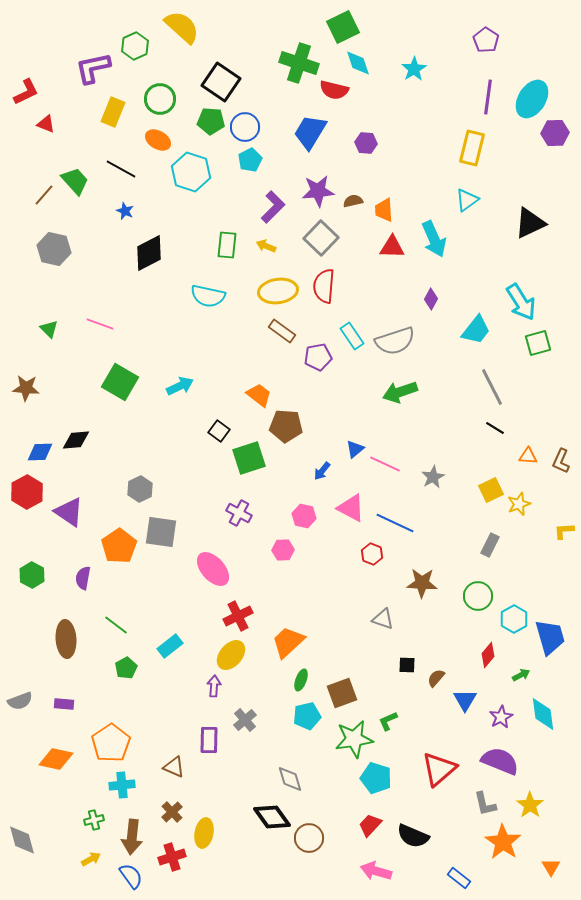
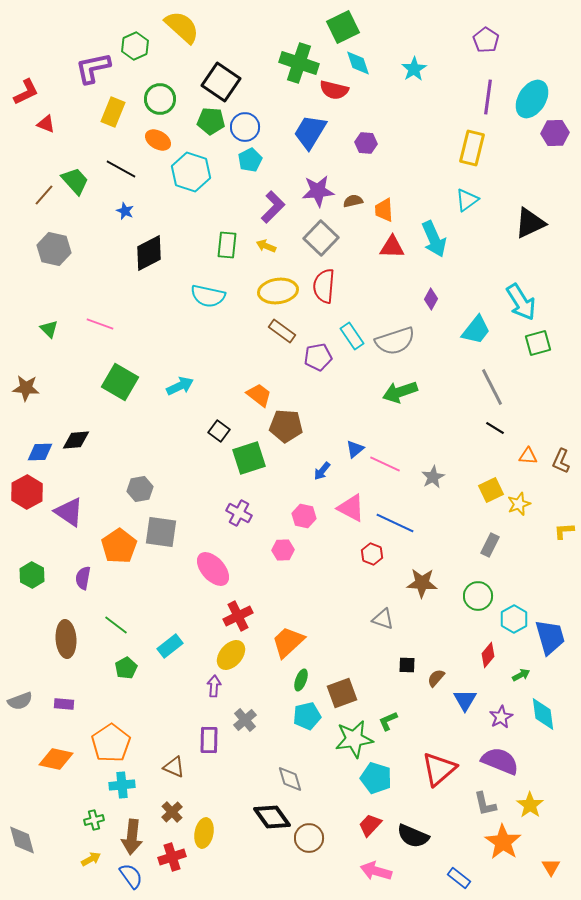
gray hexagon at (140, 489): rotated 15 degrees clockwise
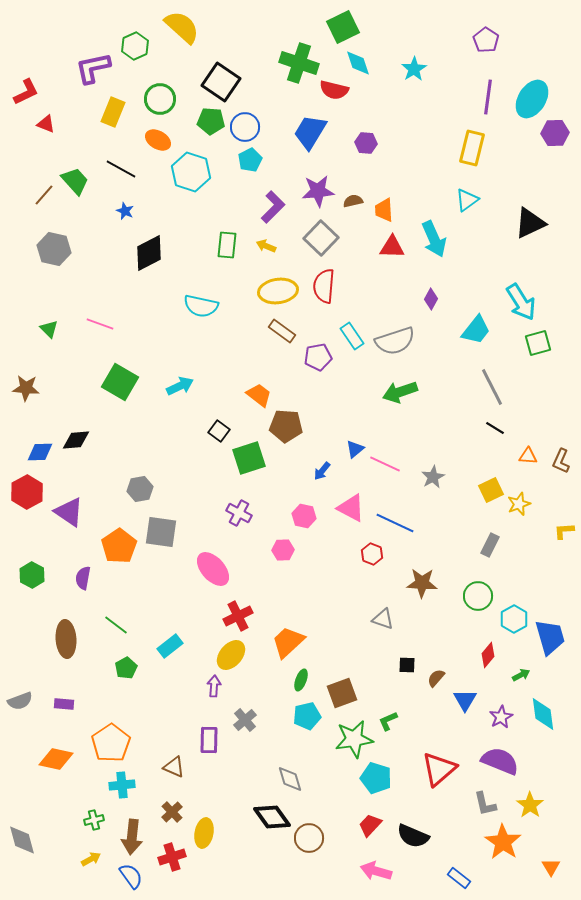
cyan semicircle at (208, 296): moved 7 px left, 10 px down
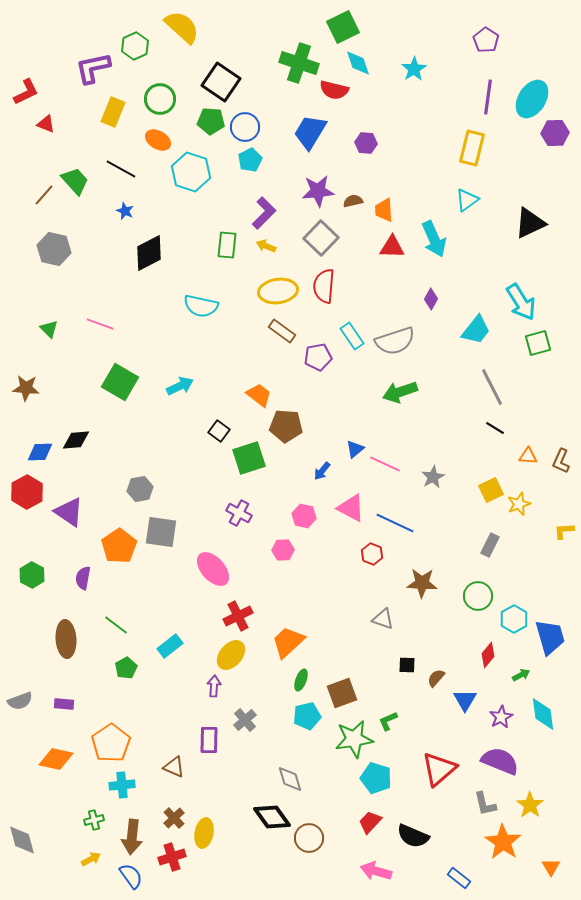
purple L-shape at (273, 207): moved 9 px left, 6 px down
brown cross at (172, 812): moved 2 px right, 6 px down
red trapezoid at (370, 825): moved 3 px up
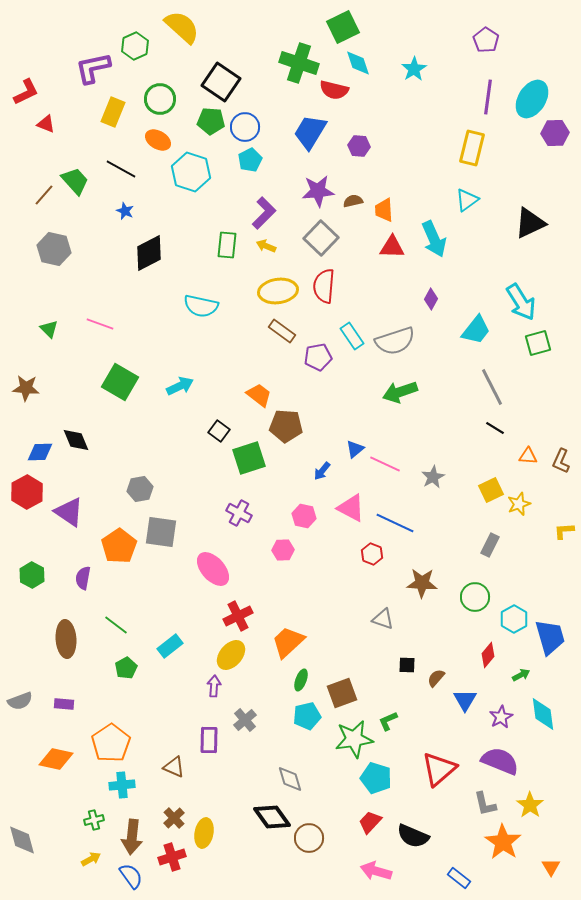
purple hexagon at (366, 143): moved 7 px left, 3 px down
black diamond at (76, 440): rotated 72 degrees clockwise
green circle at (478, 596): moved 3 px left, 1 px down
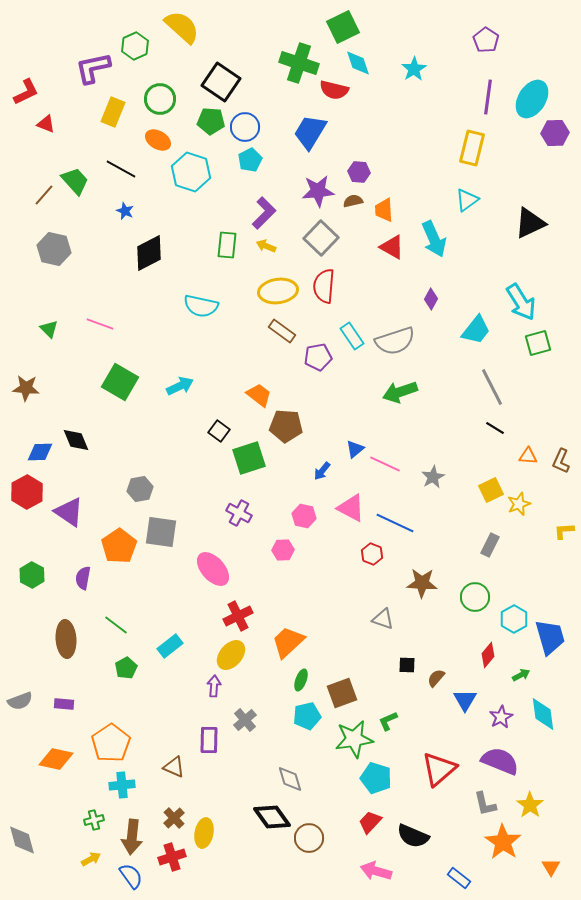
purple hexagon at (359, 146): moved 26 px down
red triangle at (392, 247): rotated 28 degrees clockwise
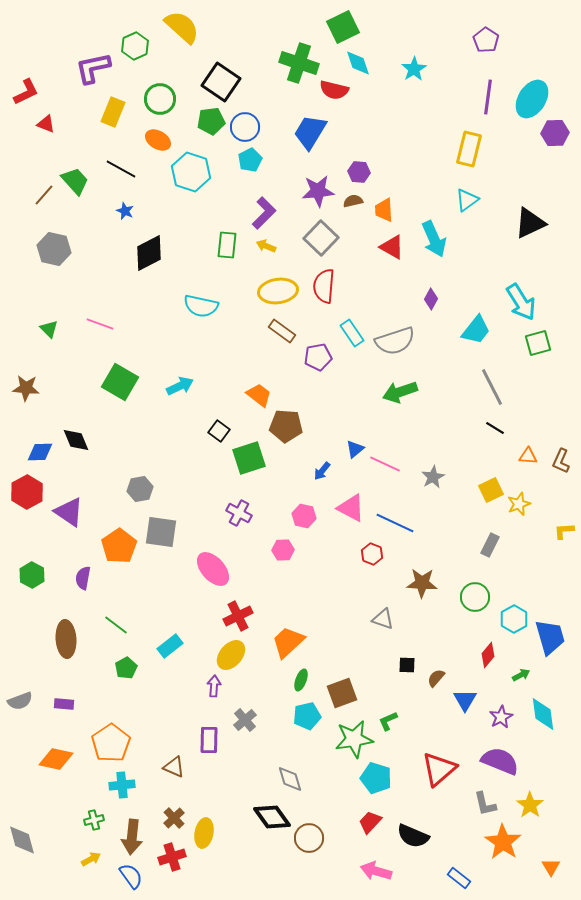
green pentagon at (211, 121): rotated 12 degrees counterclockwise
yellow rectangle at (472, 148): moved 3 px left, 1 px down
cyan rectangle at (352, 336): moved 3 px up
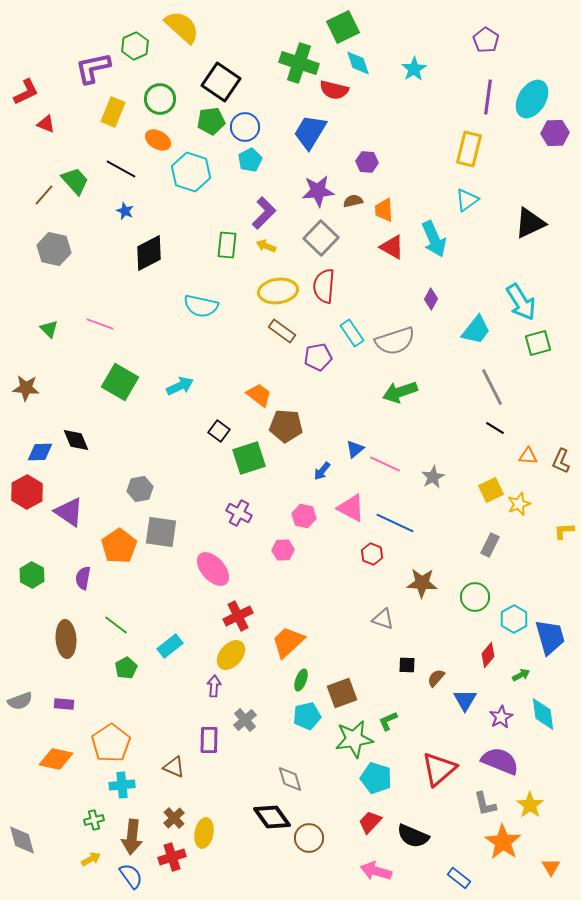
purple hexagon at (359, 172): moved 8 px right, 10 px up
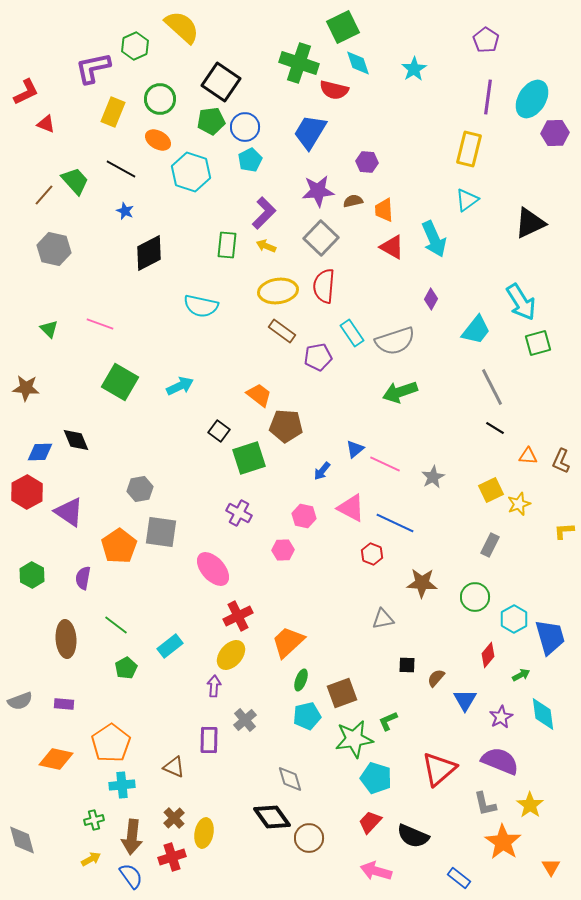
gray triangle at (383, 619): rotated 30 degrees counterclockwise
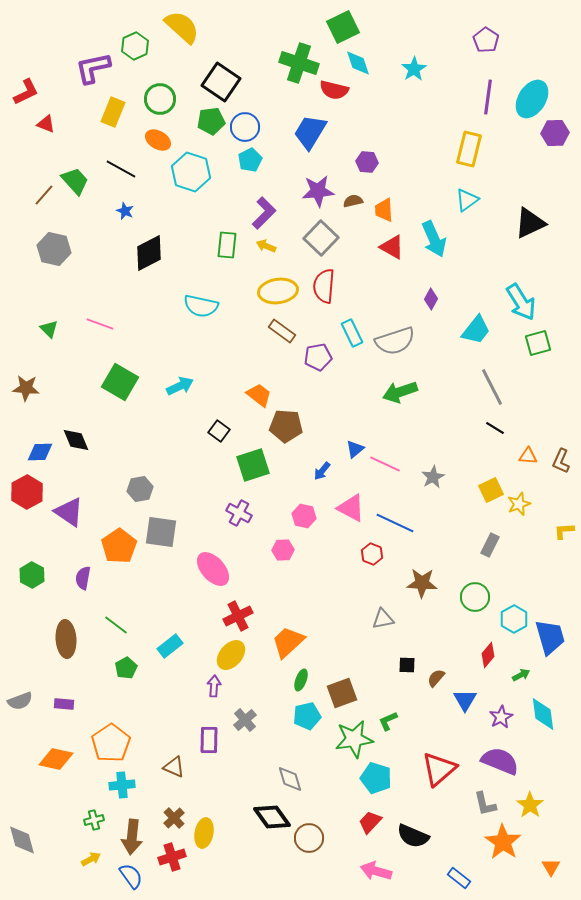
cyan rectangle at (352, 333): rotated 8 degrees clockwise
green square at (249, 458): moved 4 px right, 7 px down
